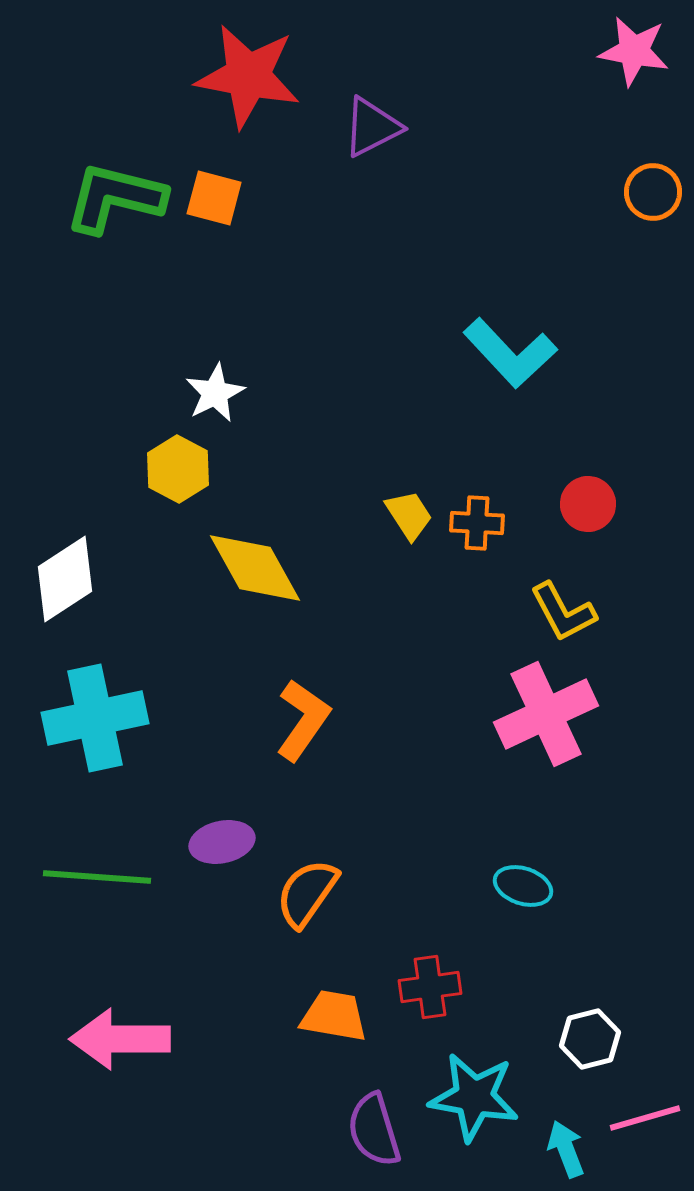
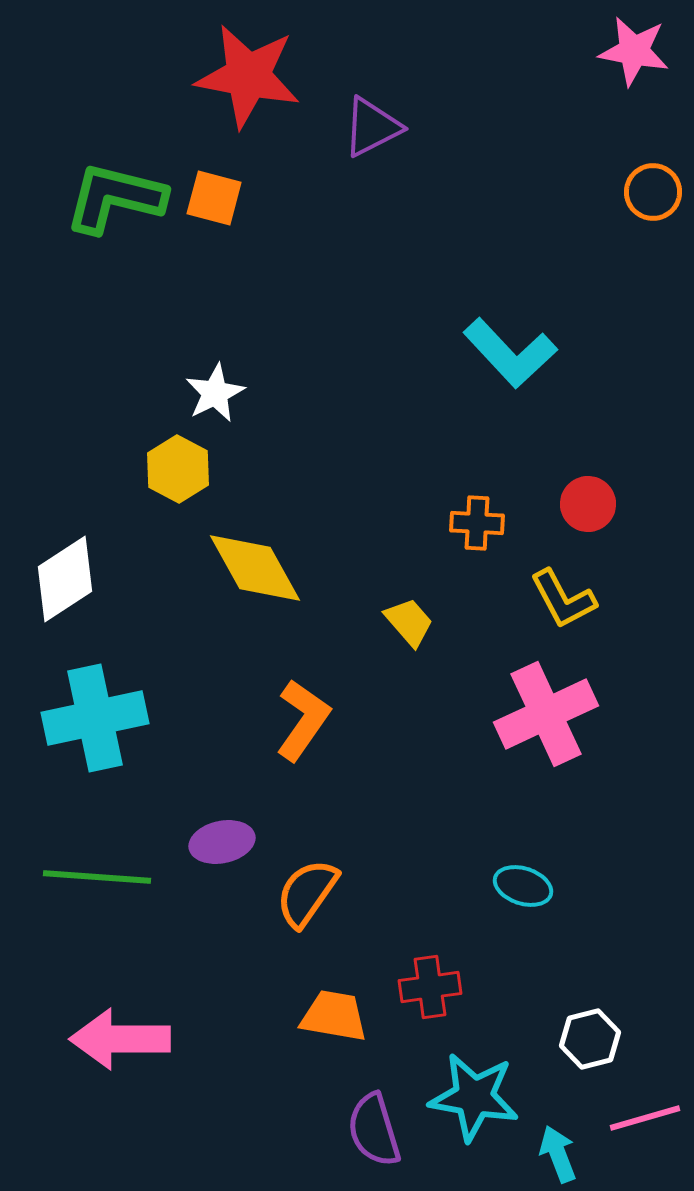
yellow trapezoid: moved 107 px down; rotated 8 degrees counterclockwise
yellow L-shape: moved 13 px up
cyan arrow: moved 8 px left, 5 px down
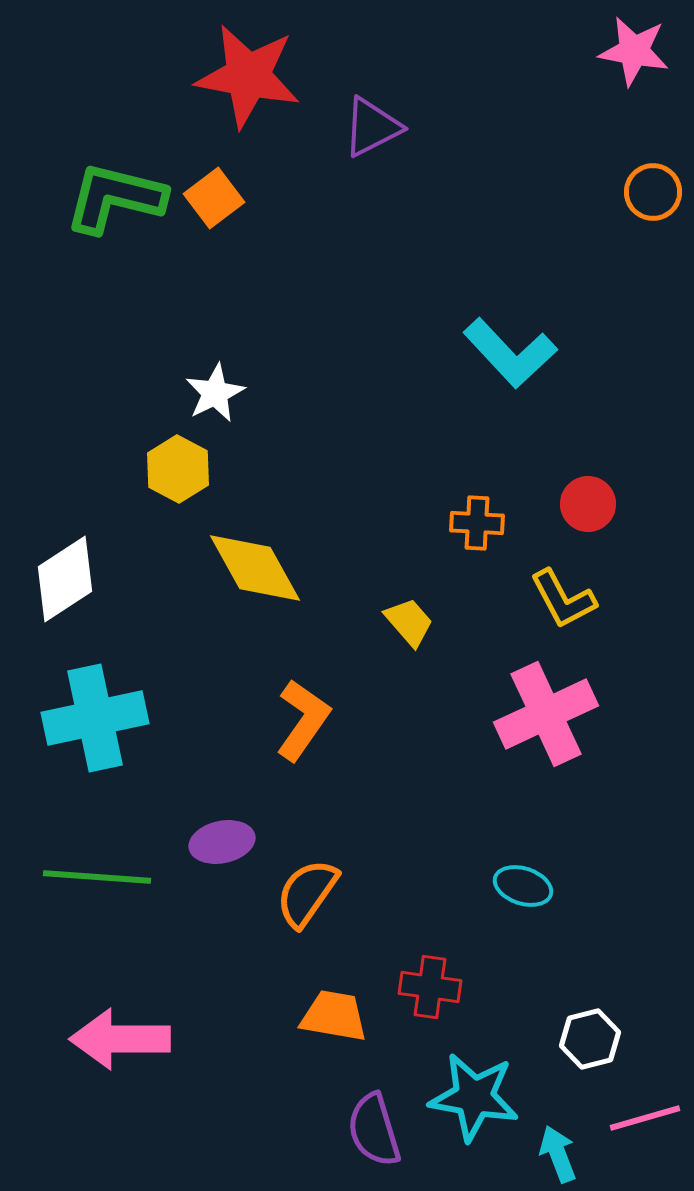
orange square: rotated 38 degrees clockwise
red cross: rotated 16 degrees clockwise
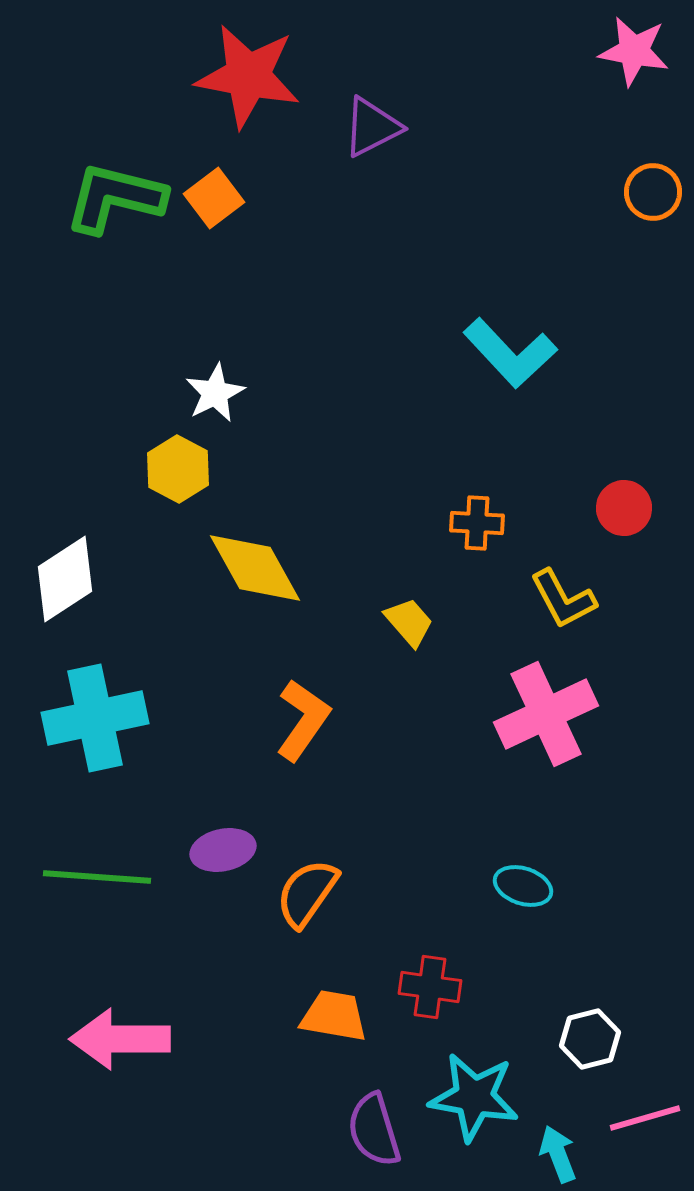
red circle: moved 36 px right, 4 px down
purple ellipse: moved 1 px right, 8 px down
